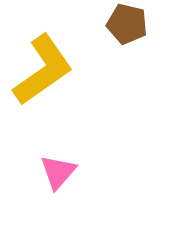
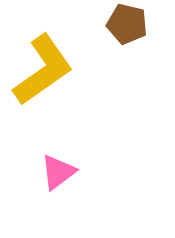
pink triangle: rotated 12 degrees clockwise
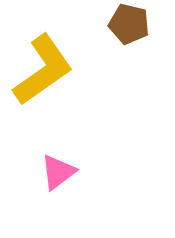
brown pentagon: moved 2 px right
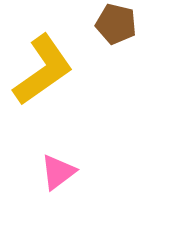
brown pentagon: moved 13 px left
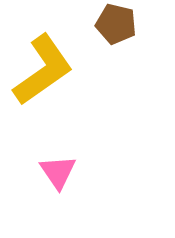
pink triangle: rotated 27 degrees counterclockwise
